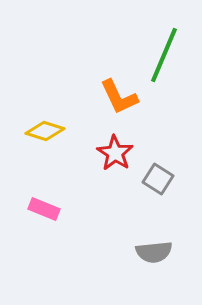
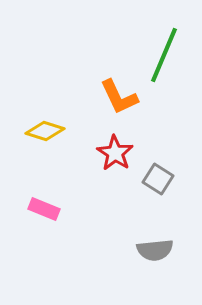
gray semicircle: moved 1 px right, 2 px up
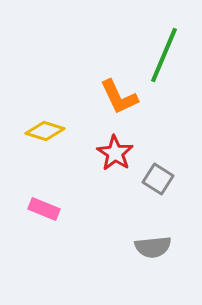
gray semicircle: moved 2 px left, 3 px up
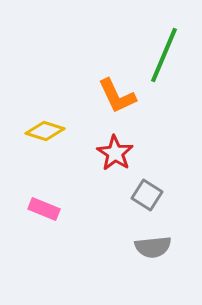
orange L-shape: moved 2 px left, 1 px up
gray square: moved 11 px left, 16 px down
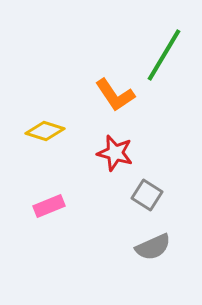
green line: rotated 8 degrees clockwise
orange L-shape: moved 2 px left, 1 px up; rotated 9 degrees counterclockwise
red star: rotated 18 degrees counterclockwise
pink rectangle: moved 5 px right, 3 px up; rotated 44 degrees counterclockwise
gray semicircle: rotated 18 degrees counterclockwise
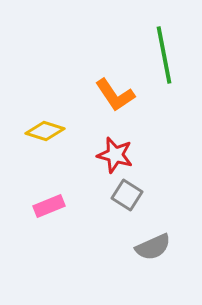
green line: rotated 42 degrees counterclockwise
red star: moved 2 px down
gray square: moved 20 px left
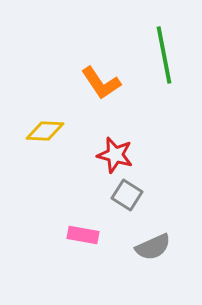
orange L-shape: moved 14 px left, 12 px up
yellow diamond: rotated 15 degrees counterclockwise
pink rectangle: moved 34 px right, 29 px down; rotated 32 degrees clockwise
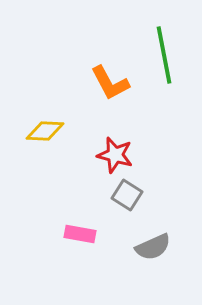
orange L-shape: moved 9 px right; rotated 6 degrees clockwise
pink rectangle: moved 3 px left, 1 px up
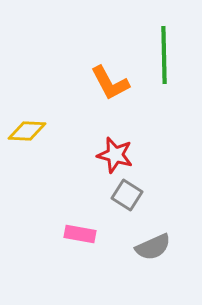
green line: rotated 10 degrees clockwise
yellow diamond: moved 18 px left
